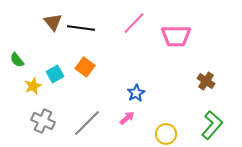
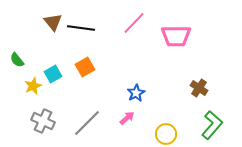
orange square: rotated 24 degrees clockwise
cyan square: moved 2 px left
brown cross: moved 7 px left, 7 px down
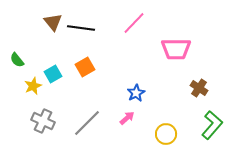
pink trapezoid: moved 13 px down
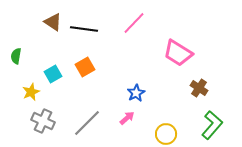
brown triangle: rotated 18 degrees counterclockwise
black line: moved 3 px right, 1 px down
pink trapezoid: moved 2 px right, 4 px down; rotated 32 degrees clockwise
green semicircle: moved 1 px left, 4 px up; rotated 49 degrees clockwise
yellow star: moved 2 px left, 6 px down
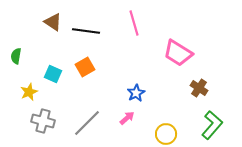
pink line: rotated 60 degrees counterclockwise
black line: moved 2 px right, 2 px down
cyan square: rotated 36 degrees counterclockwise
yellow star: moved 2 px left
gray cross: rotated 10 degrees counterclockwise
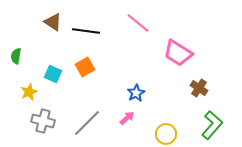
pink line: moved 4 px right; rotated 35 degrees counterclockwise
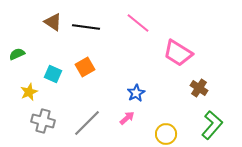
black line: moved 4 px up
green semicircle: moved 1 px right, 2 px up; rotated 56 degrees clockwise
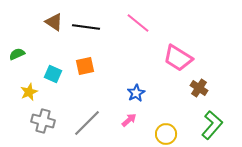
brown triangle: moved 1 px right
pink trapezoid: moved 5 px down
orange square: moved 1 px up; rotated 18 degrees clockwise
pink arrow: moved 2 px right, 2 px down
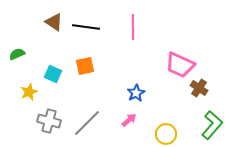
pink line: moved 5 px left, 4 px down; rotated 50 degrees clockwise
pink trapezoid: moved 2 px right, 7 px down; rotated 8 degrees counterclockwise
gray cross: moved 6 px right
